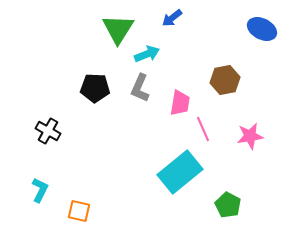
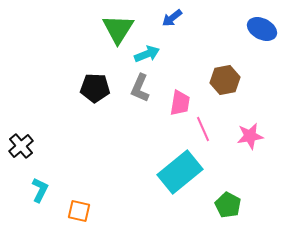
black cross: moved 27 px left, 15 px down; rotated 20 degrees clockwise
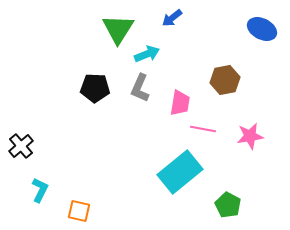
pink line: rotated 55 degrees counterclockwise
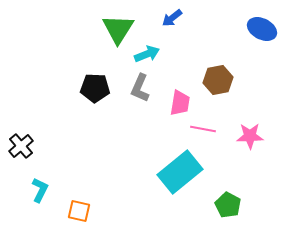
brown hexagon: moved 7 px left
pink star: rotated 8 degrees clockwise
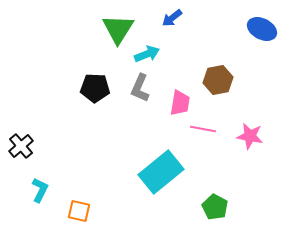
pink star: rotated 12 degrees clockwise
cyan rectangle: moved 19 px left
green pentagon: moved 13 px left, 2 px down
